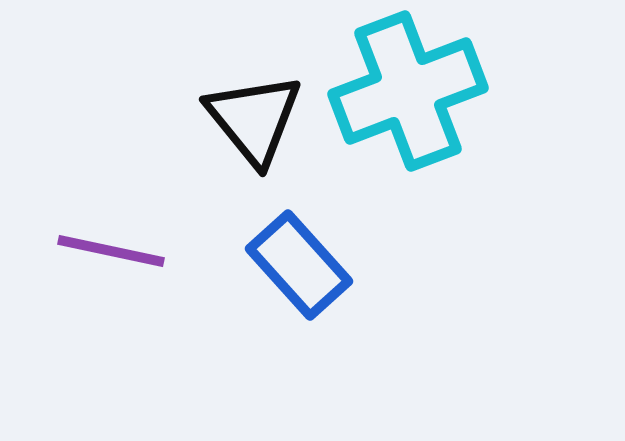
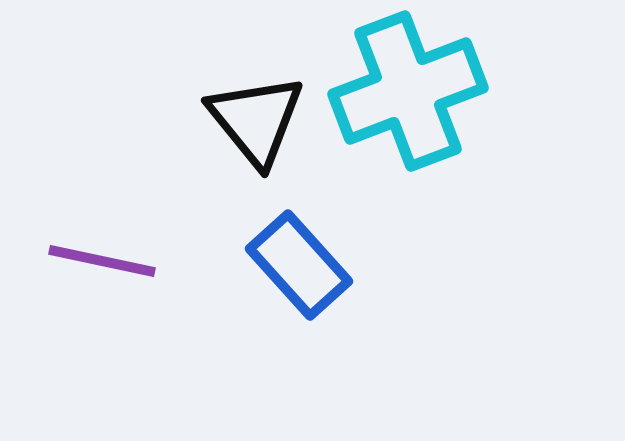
black triangle: moved 2 px right, 1 px down
purple line: moved 9 px left, 10 px down
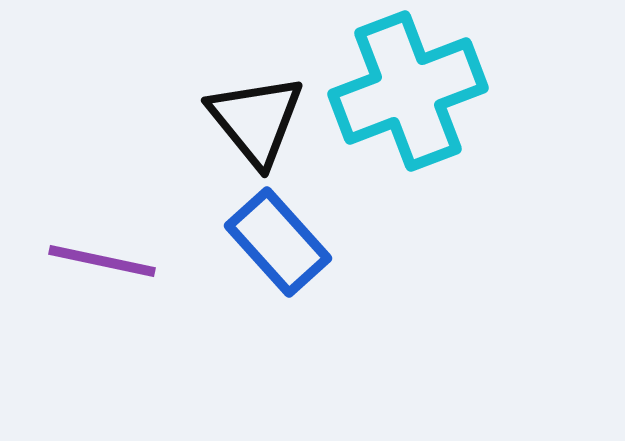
blue rectangle: moved 21 px left, 23 px up
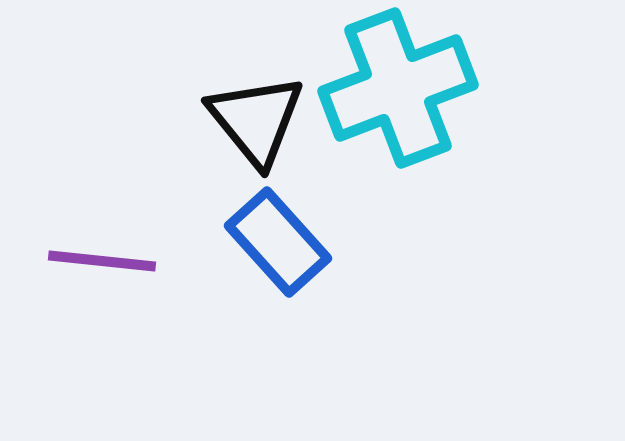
cyan cross: moved 10 px left, 3 px up
purple line: rotated 6 degrees counterclockwise
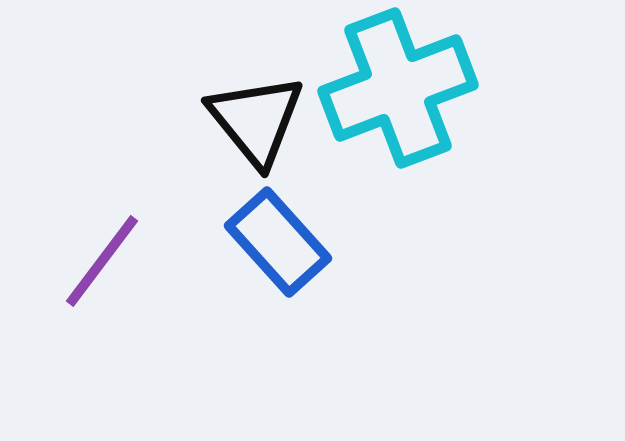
purple line: rotated 59 degrees counterclockwise
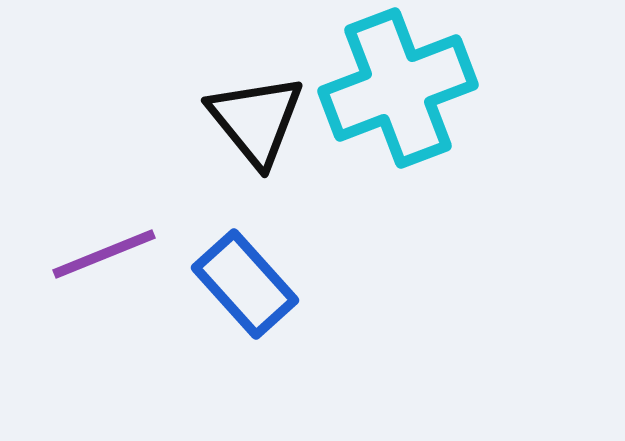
blue rectangle: moved 33 px left, 42 px down
purple line: moved 2 px right, 7 px up; rotated 31 degrees clockwise
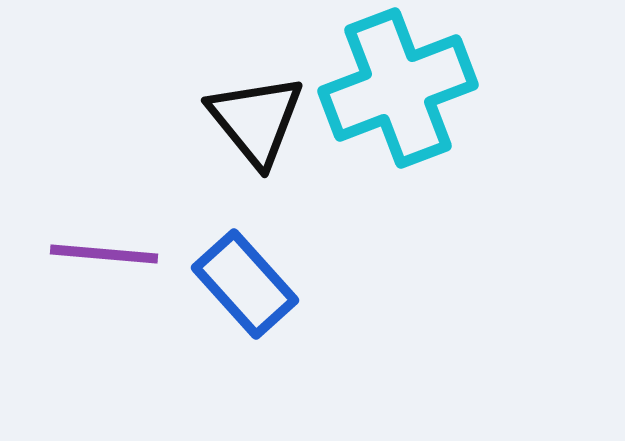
purple line: rotated 27 degrees clockwise
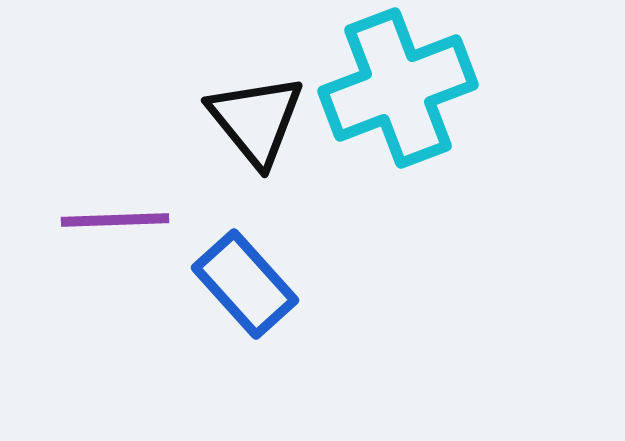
purple line: moved 11 px right, 34 px up; rotated 7 degrees counterclockwise
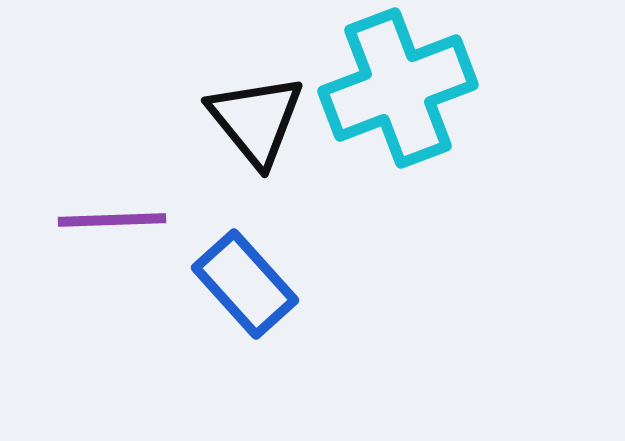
purple line: moved 3 px left
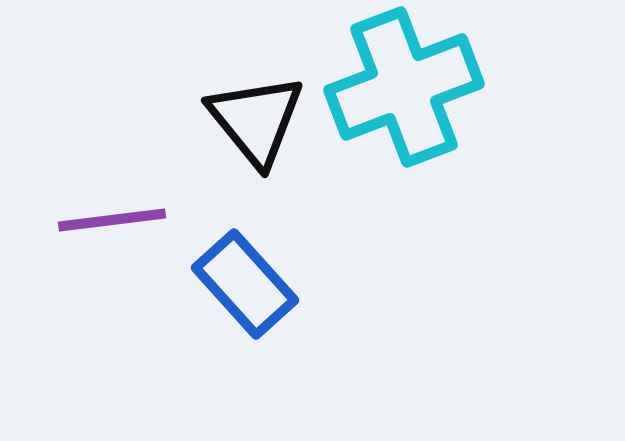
cyan cross: moved 6 px right, 1 px up
purple line: rotated 5 degrees counterclockwise
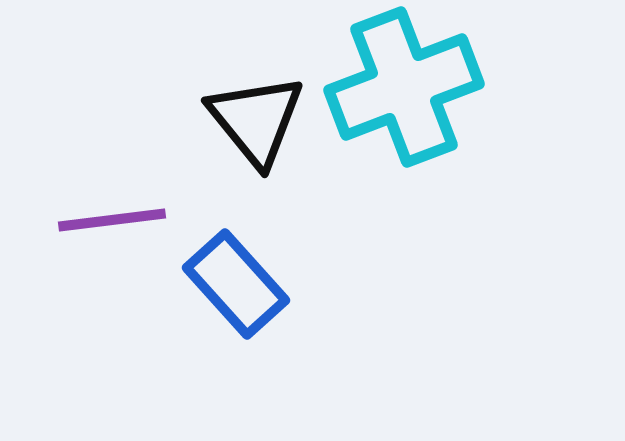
blue rectangle: moved 9 px left
